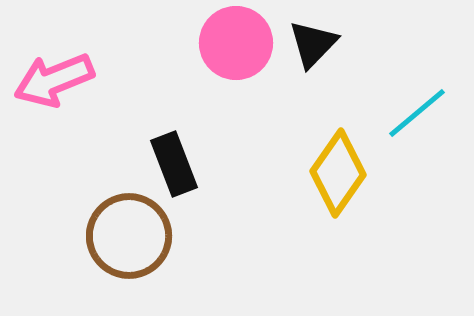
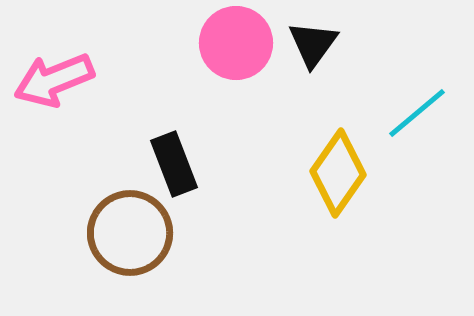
black triangle: rotated 8 degrees counterclockwise
brown circle: moved 1 px right, 3 px up
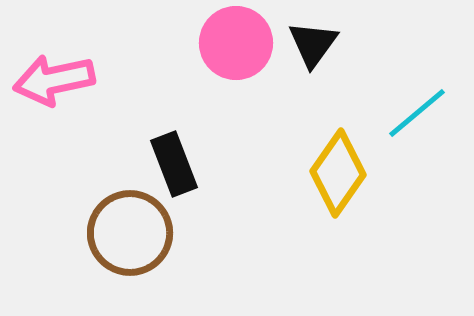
pink arrow: rotated 10 degrees clockwise
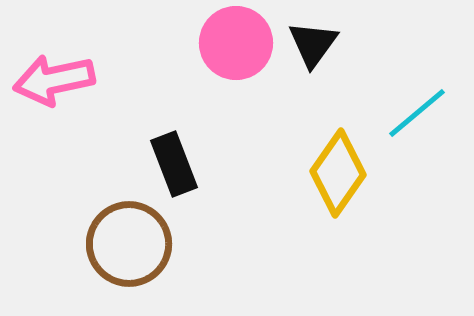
brown circle: moved 1 px left, 11 px down
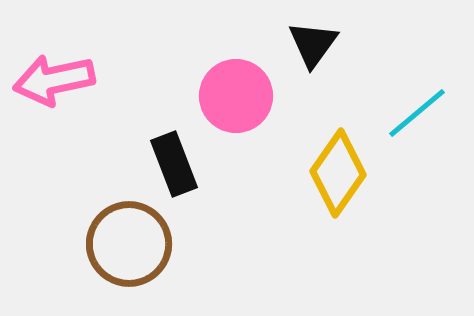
pink circle: moved 53 px down
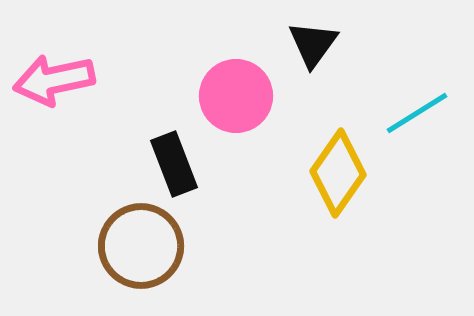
cyan line: rotated 8 degrees clockwise
brown circle: moved 12 px right, 2 px down
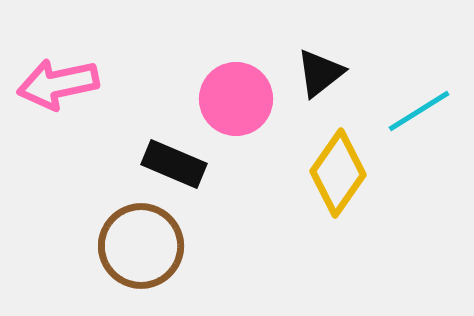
black triangle: moved 7 px right, 29 px down; rotated 16 degrees clockwise
pink arrow: moved 4 px right, 4 px down
pink circle: moved 3 px down
cyan line: moved 2 px right, 2 px up
black rectangle: rotated 46 degrees counterclockwise
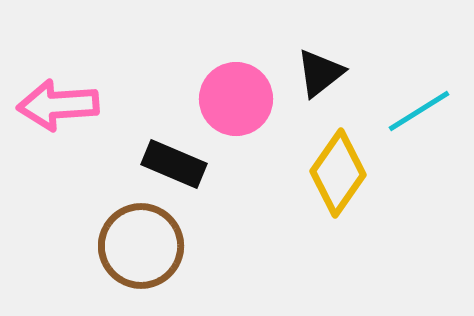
pink arrow: moved 21 px down; rotated 8 degrees clockwise
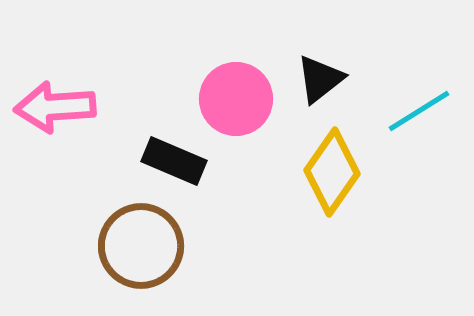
black triangle: moved 6 px down
pink arrow: moved 3 px left, 2 px down
black rectangle: moved 3 px up
yellow diamond: moved 6 px left, 1 px up
